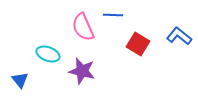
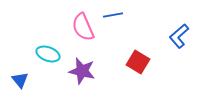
blue line: rotated 12 degrees counterclockwise
blue L-shape: rotated 80 degrees counterclockwise
red square: moved 18 px down
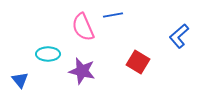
cyan ellipse: rotated 20 degrees counterclockwise
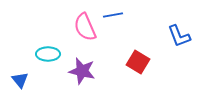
pink semicircle: moved 2 px right
blue L-shape: rotated 70 degrees counterclockwise
